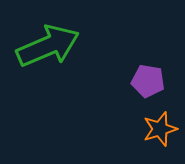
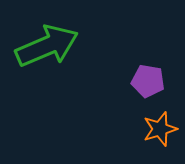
green arrow: moved 1 px left
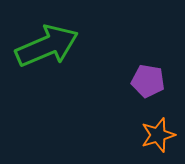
orange star: moved 2 px left, 6 px down
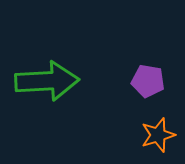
green arrow: moved 35 px down; rotated 20 degrees clockwise
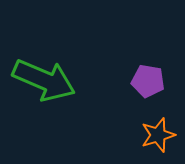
green arrow: moved 3 px left, 1 px up; rotated 26 degrees clockwise
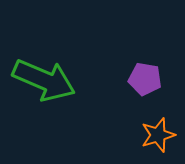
purple pentagon: moved 3 px left, 2 px up
